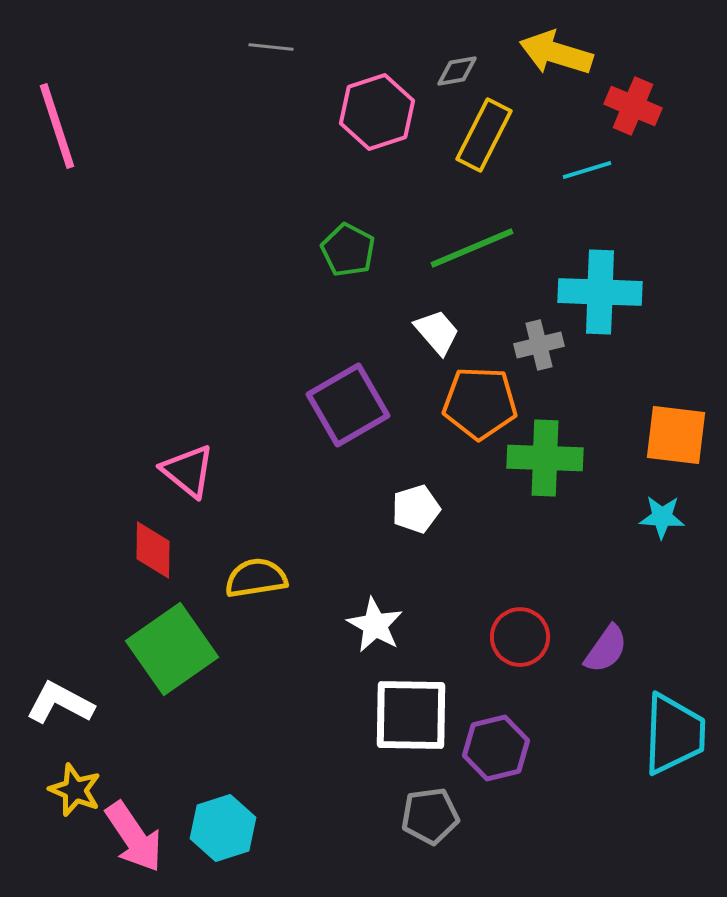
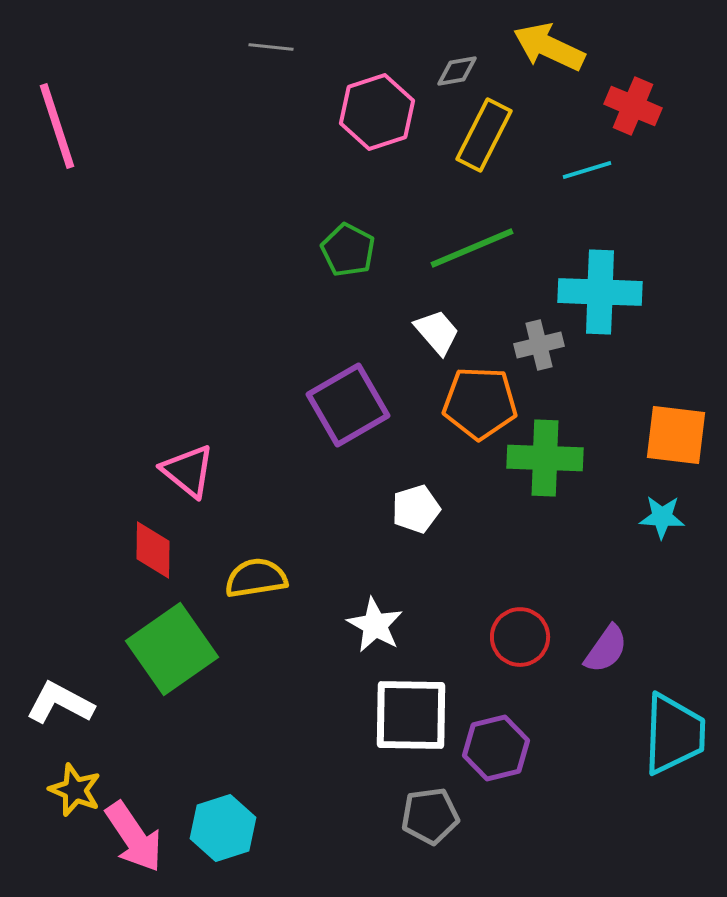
yellow arrow: moved 7 px left, 6 px up; rotated 8 degrees clockwise
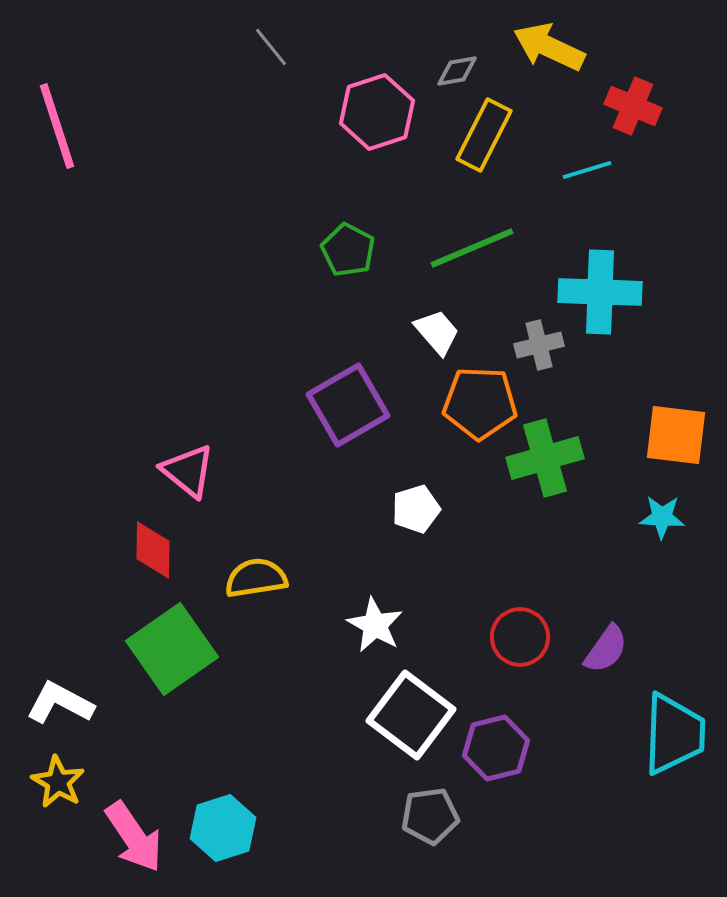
gray line: rotated 45 degrees clockwise
green cross: rotated 18 degrees counterclockwise
white square: rotated 36 degrees clockwise
yellow star: moved 17 px left, 8 px up; rotated 8 degrees clockwise
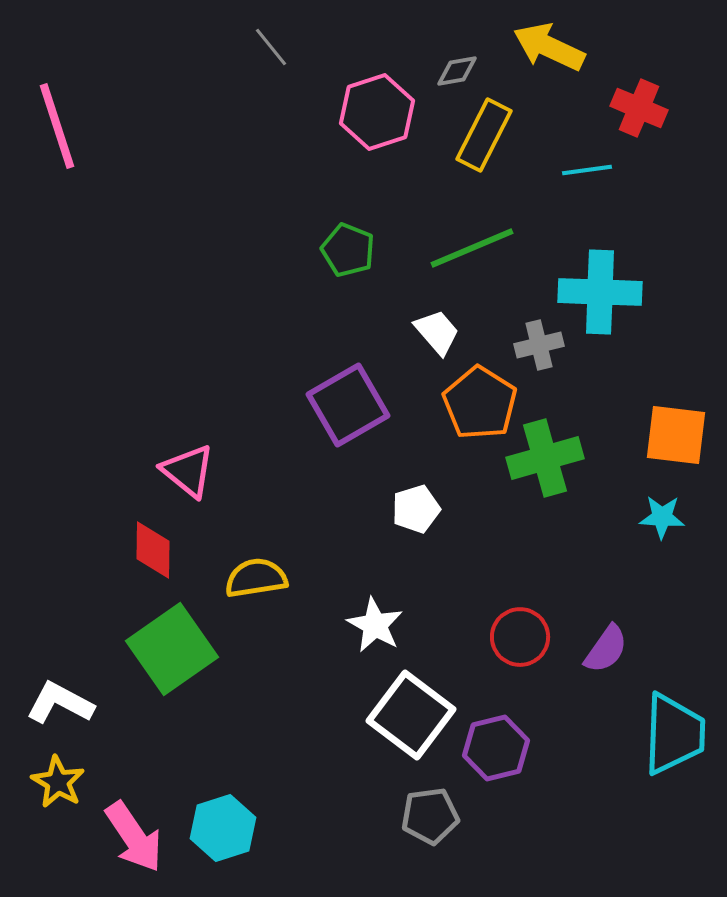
red cross: moved 6 px right, 2 px down
cyan line: rotated 9 degrees clockwise
green pentagon: rotated 6 degrees counterclockwise
orange pentagon: rotated 30 degrees clockwise
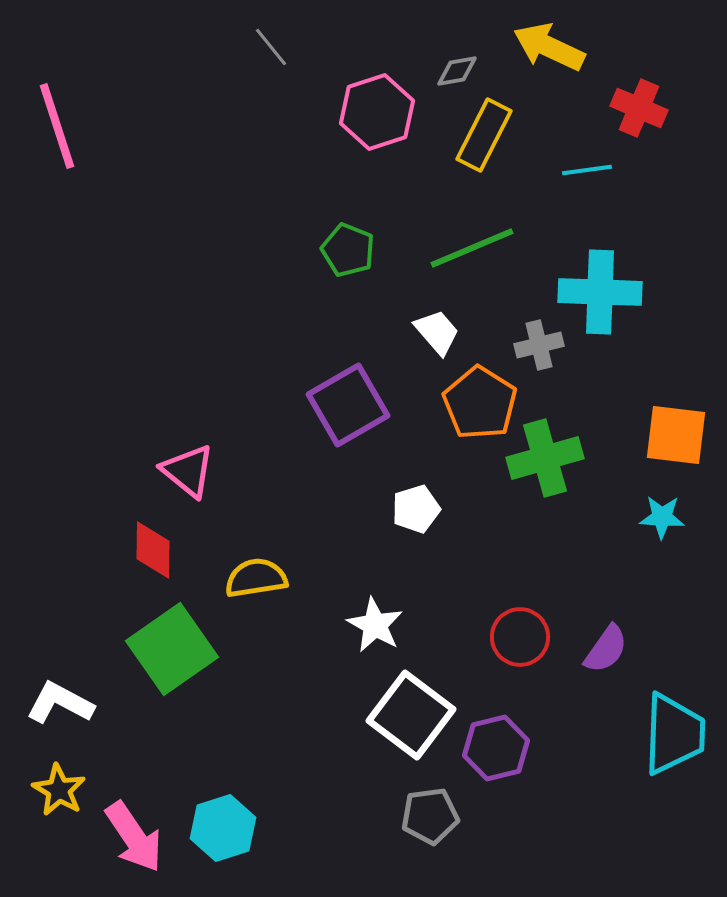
yellow star: moved 1 px right, 8 px down
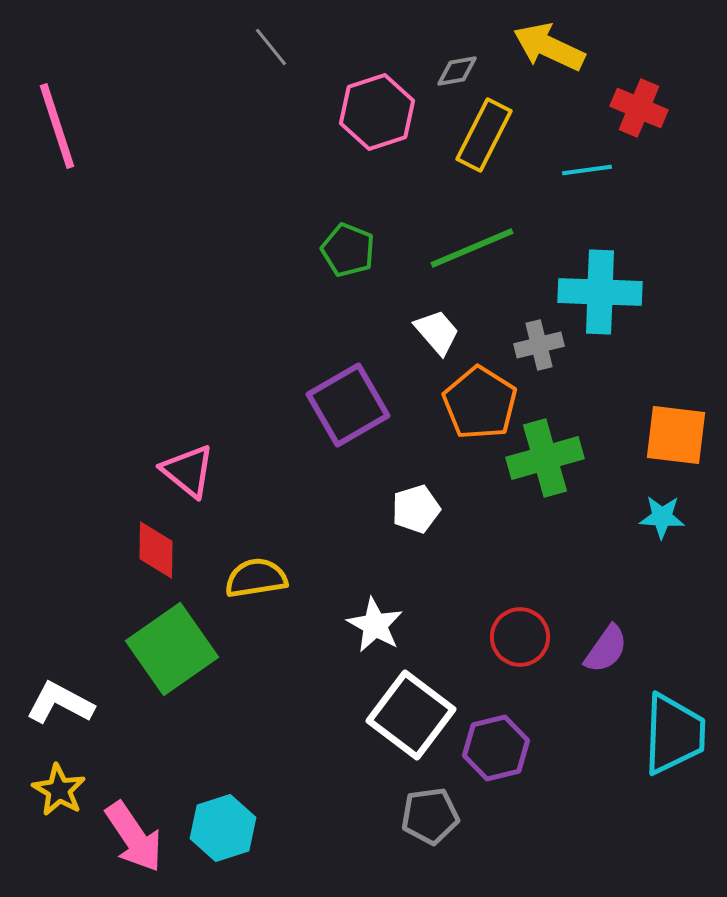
red diamond: moved 3 px right
